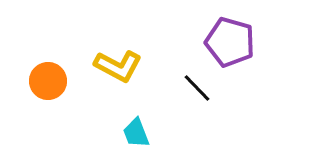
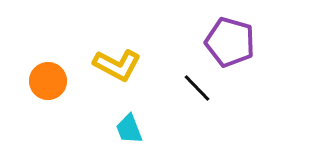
yellow L-shape: moved 1 px left, 1 px up
cyan trapezoid: moved 7 px left, 4 px up
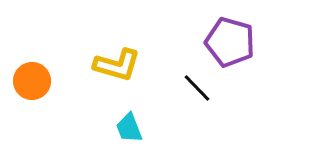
yellow L-shape: rotated 12 degrees counterclockwise
orange circle: moved 16 px left
cyan trapezoid: moved 1 px up
